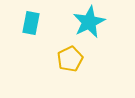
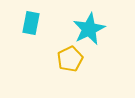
cyan star: moved 7 px down
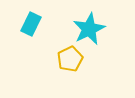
cyan rectangle: moved 1 px down; rotated 15 degrees clockwise
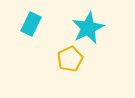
cyan star: moved 1 px left, 1 px up
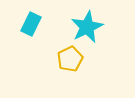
cyan star: moved 1 px left, 1 px up
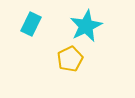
cyan star: moved 1 px left, 1 px up
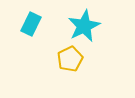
cyan star: moved 2 px left
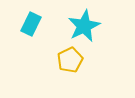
yellow pentagon: moved 1 px down
